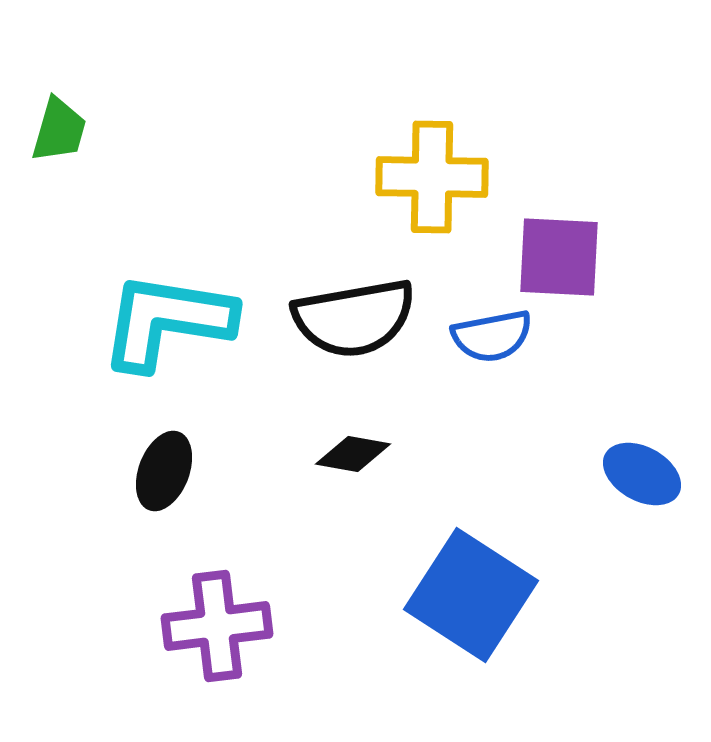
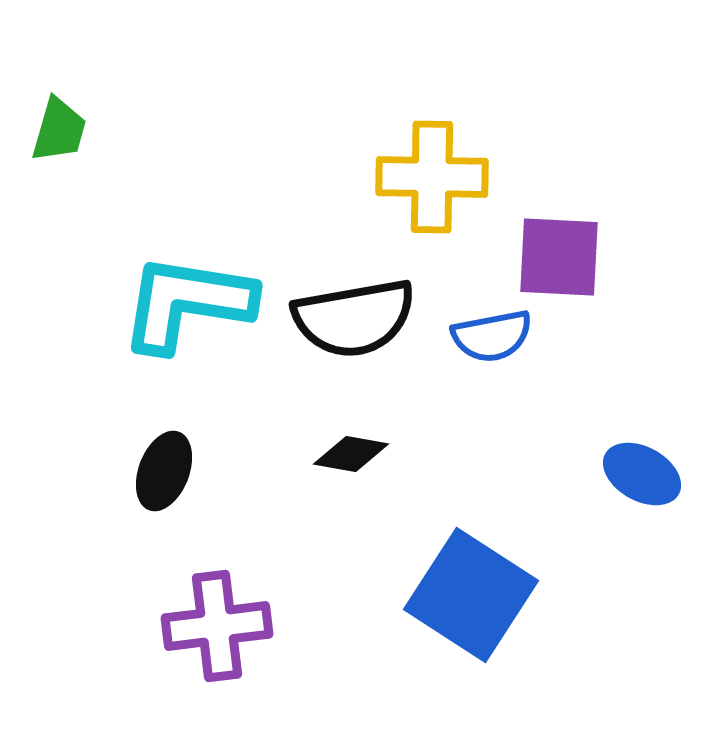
cyan L-shape: moved 20 px right, 18 px up
black diamond: moved 2 px left
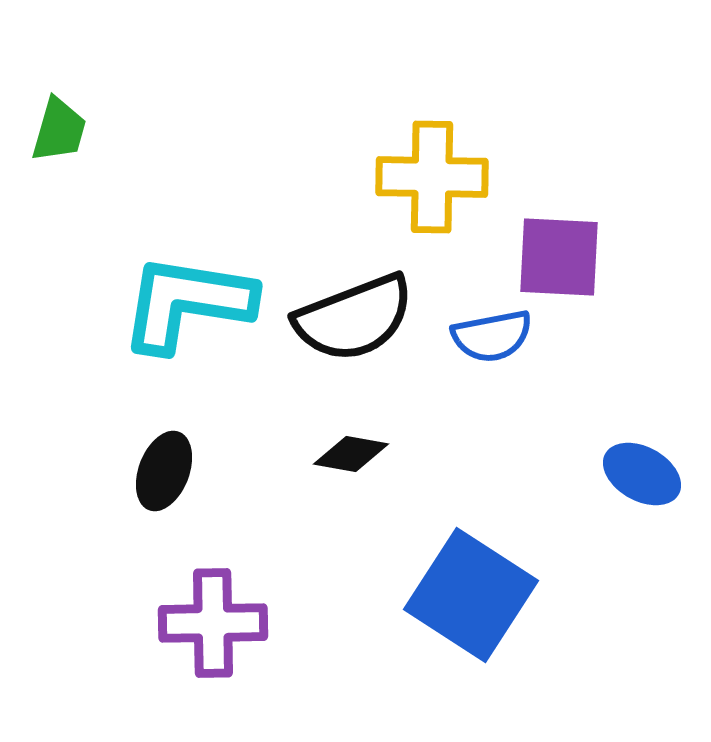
black semicircle: rotated 11 degrees counterclockwise
purple cross: moved 4 px left, 3 px up; rotated 6 degrees clockwise
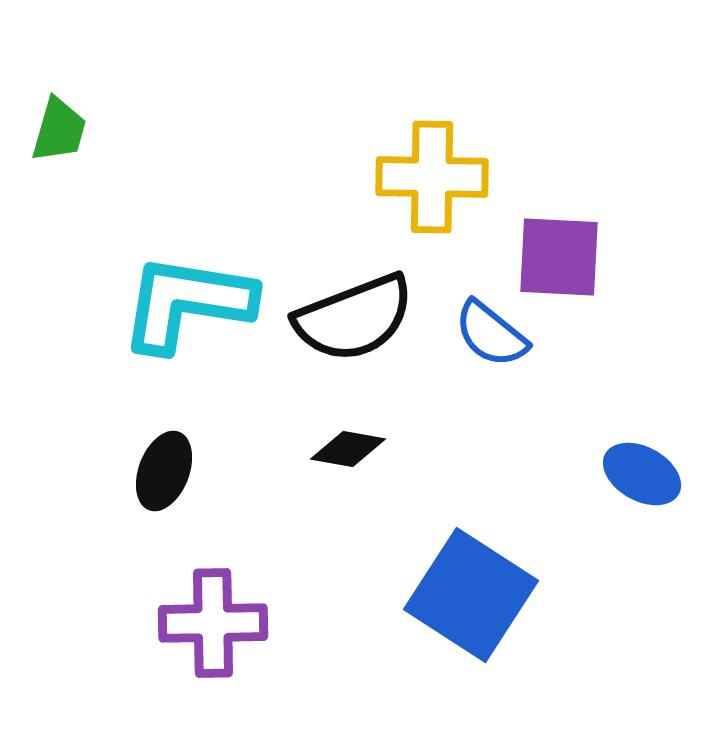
blue semicircle: moved 1 px left, 2 px up; rotated 50 degrees clockwise
black diamond: moved 3 px left, 5 px up
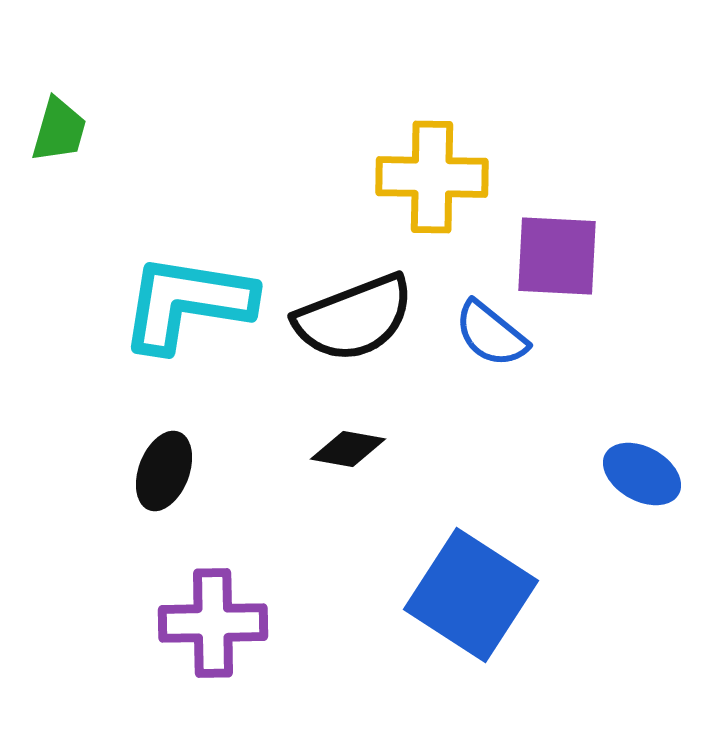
purple square: moved 2 px left, 1 px up
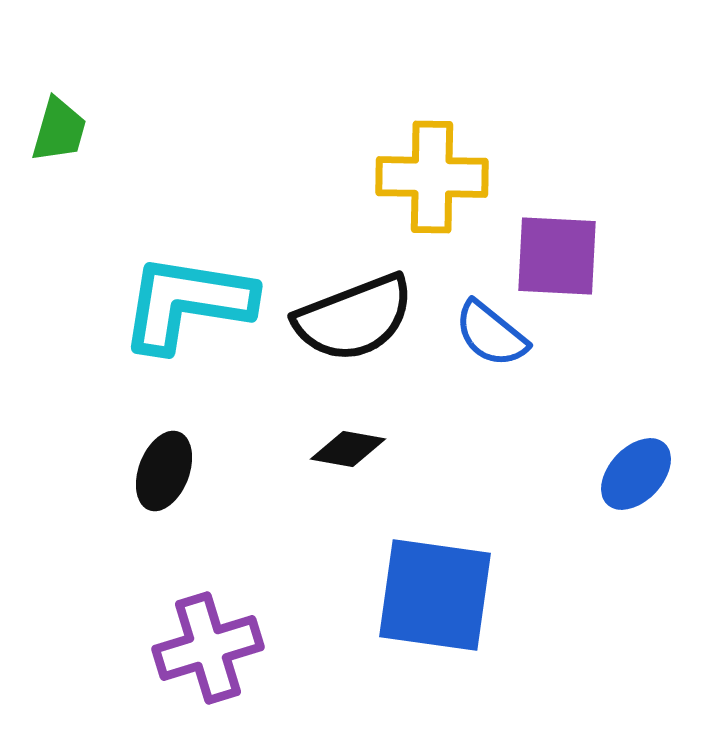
blue ellipse: moved 6 px left; rotated 76 degrees counterclockwise
blue square: moved 36 px left; rotated 25 degrees counterclockwise
purple cross: moved 5 px left, 25 px down; rotated 16 degrees counterclockwise
